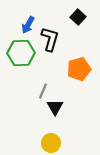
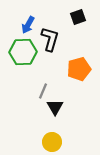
black square: rotated 28 degrees clockwise
green hexagon: moved 2 px right, 1 px up
yellow circle: moved 1 px right, 1 px up
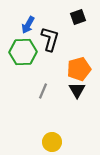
black triangle: moved 22 px right, 17 px up
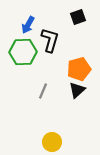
black L-shape: moved 1 px down
black triangle: rotated 18 degrees clockwise
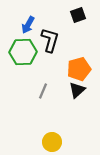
black square: moved 2 px up
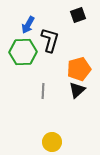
gray line: rotated 21 degrees counterclockwise
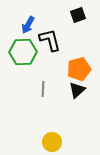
black L-shape: rotated 30 degrees counterclockwise
gray line: moved 2 px up
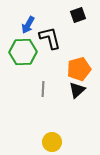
black L-shape: moved 2 px up
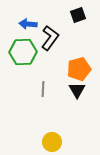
blue arrow: moved 1 px up; rotated 66 degrees clockwise
black L-shape: rotated 50 degrees clockwise
black triangle: rotated 18 degrees counterclockwise
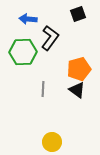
black square: moved 1 px up
blue arrow: moved 5 px up
black triangle: rotated 24 degrees counterclockwise
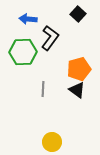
black square: rotated 28 degrees counterclockwise
